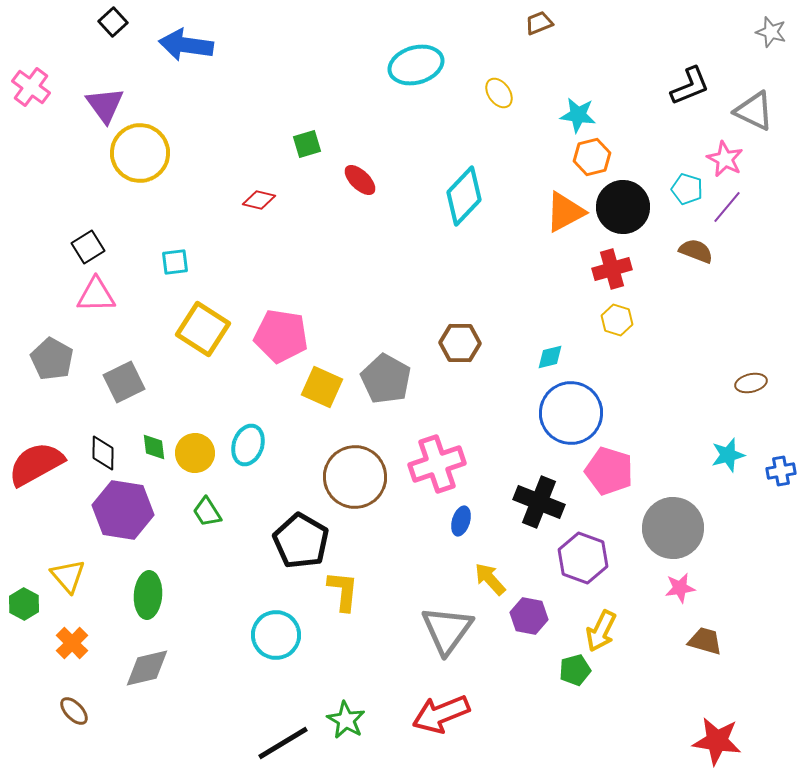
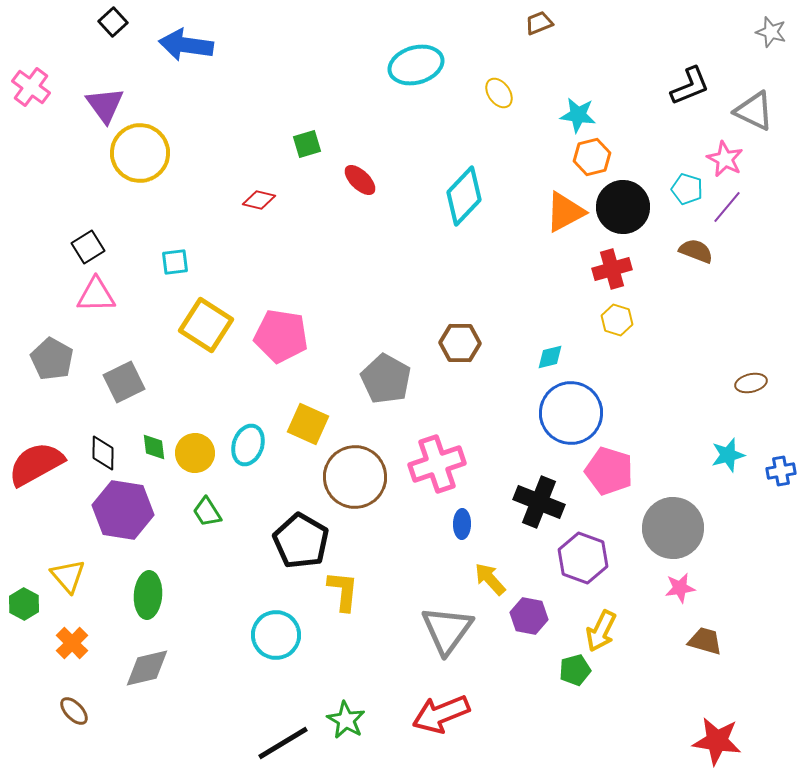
yellow square at (203, 329): moved 3 px right, 4 px up
yellow square at (322, 387): moved 14 px left, 37 px down
blue ellipse at (461, 521): moved 1 px right, 3 px down; rotated 16 degrees counterclockwise
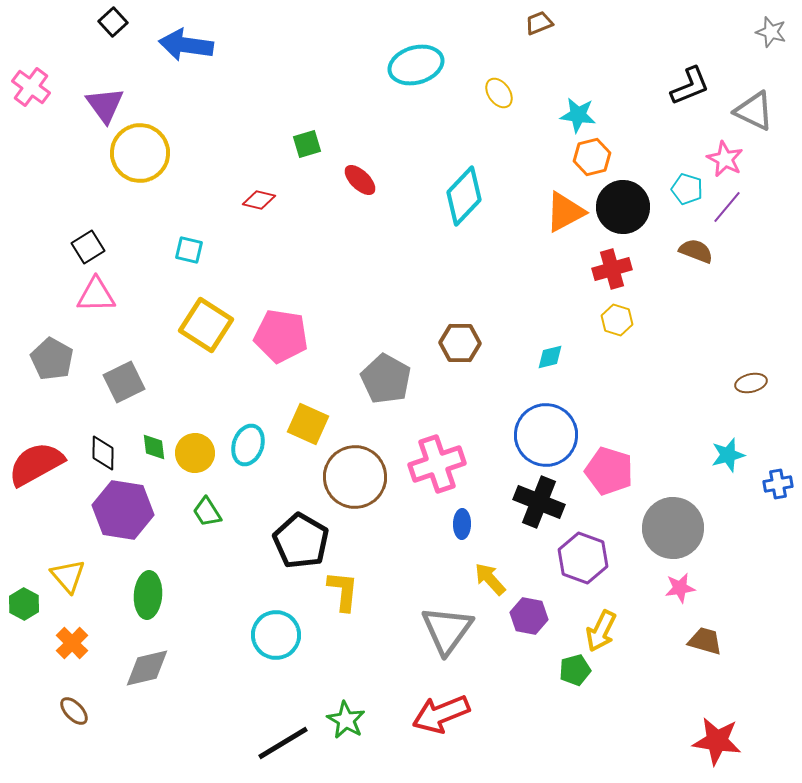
cyan square at (175, 262): moved 14 px right, 12 px up; rotated 20 degrees clockwise
blue circle at (571, 413): moved 25 px left, 22 px down
blue cross at (781, 471): moved 3 px left, 13 px down
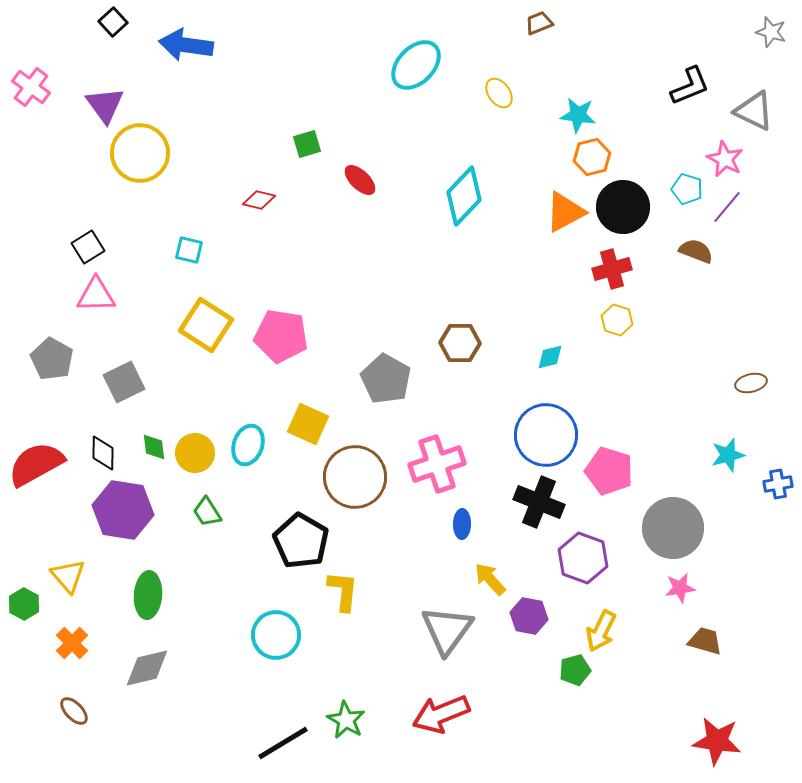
cyan ellipse at (416, 65): rotated 30 degrees counterclockwise
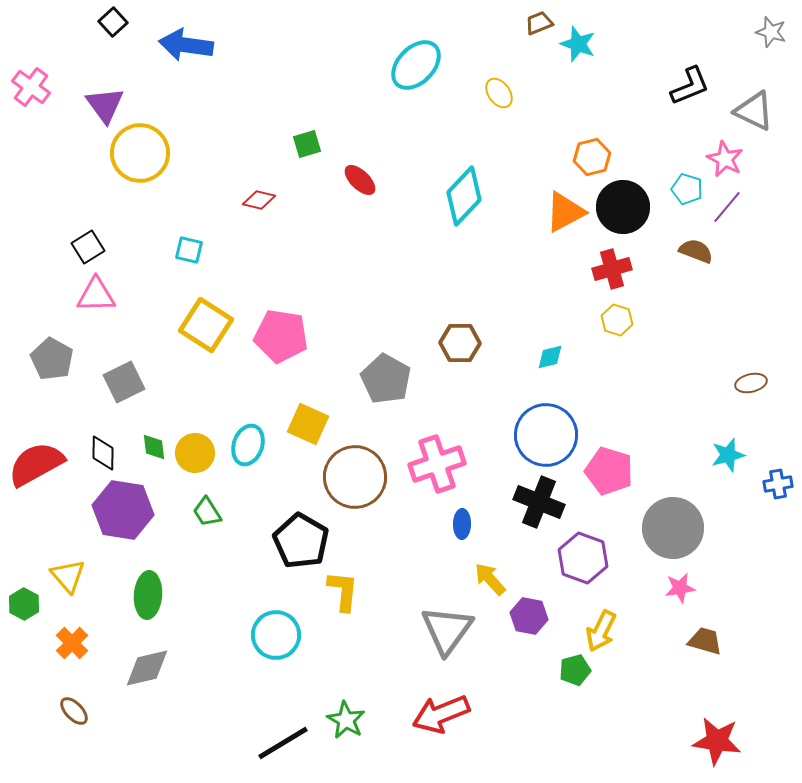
cyan star at (578, 115): moved 71 px up; rotated 12 degrees clockwise
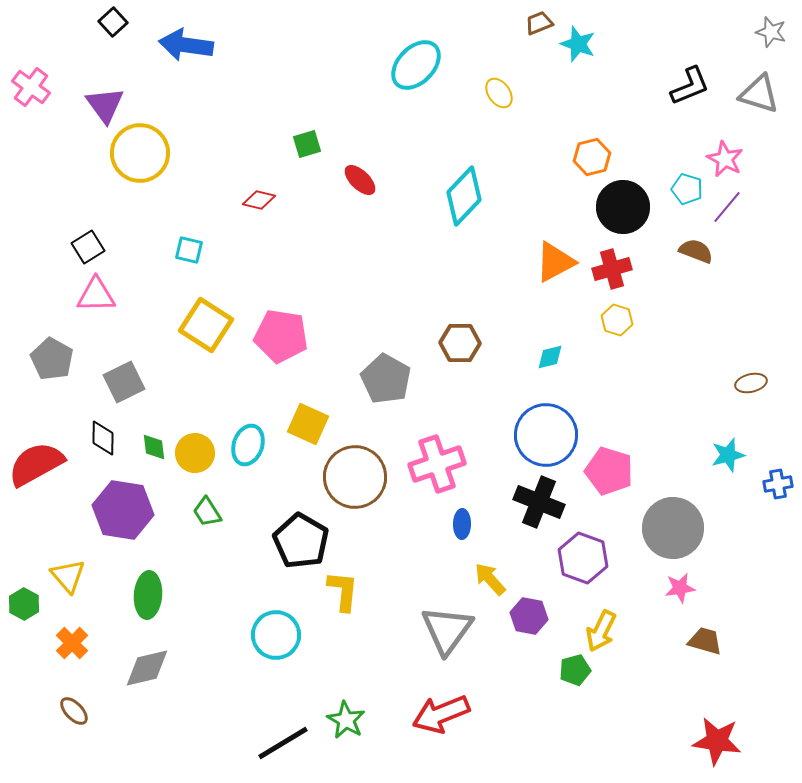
gray triangle at (754, 111): moved 5 px right, 17 px up; rotated 9 degrees counterclockwise
orange triangle at (565, 212): moved 10 px left, 50 px down
black diamond at (103, 453): moved 15 px up
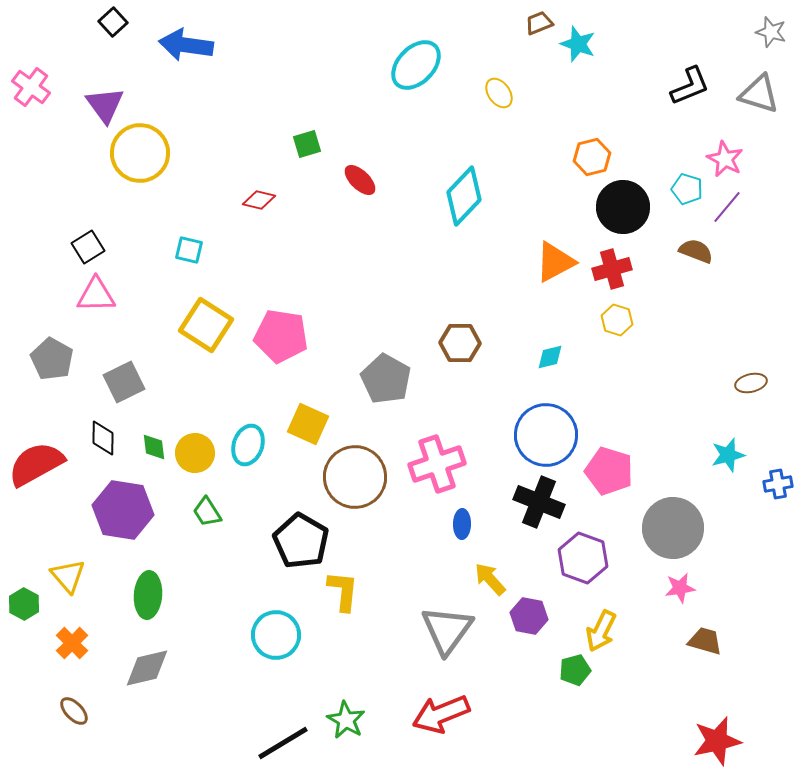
red star at (717, 741): rotated 21 degrees counterclockwise
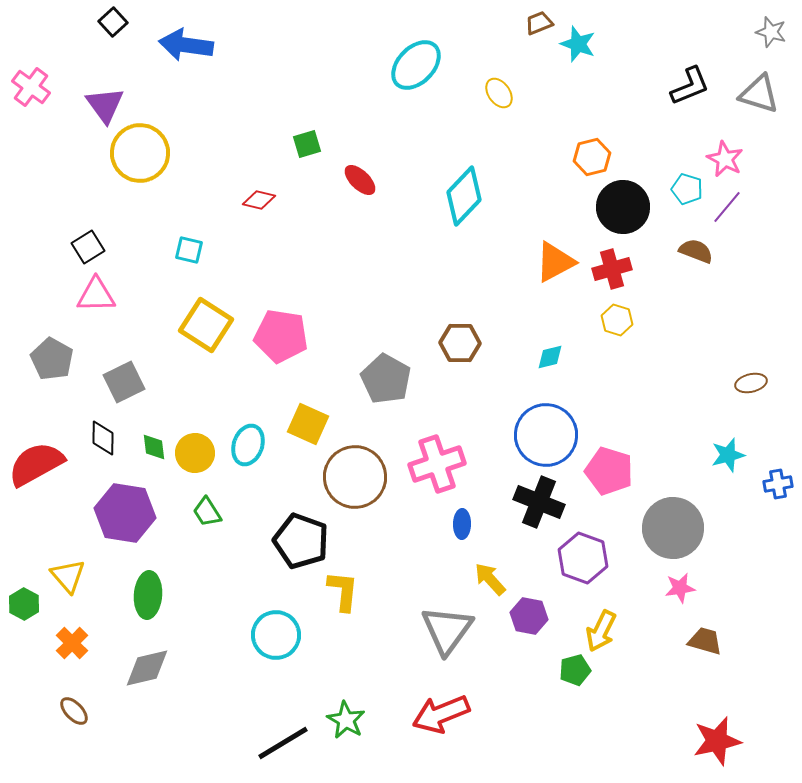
purple hexagon at (123, 510): moved 2 px right, 3 px down
black pentagon at (301, 541): rotated 10 degrees counterclockwise
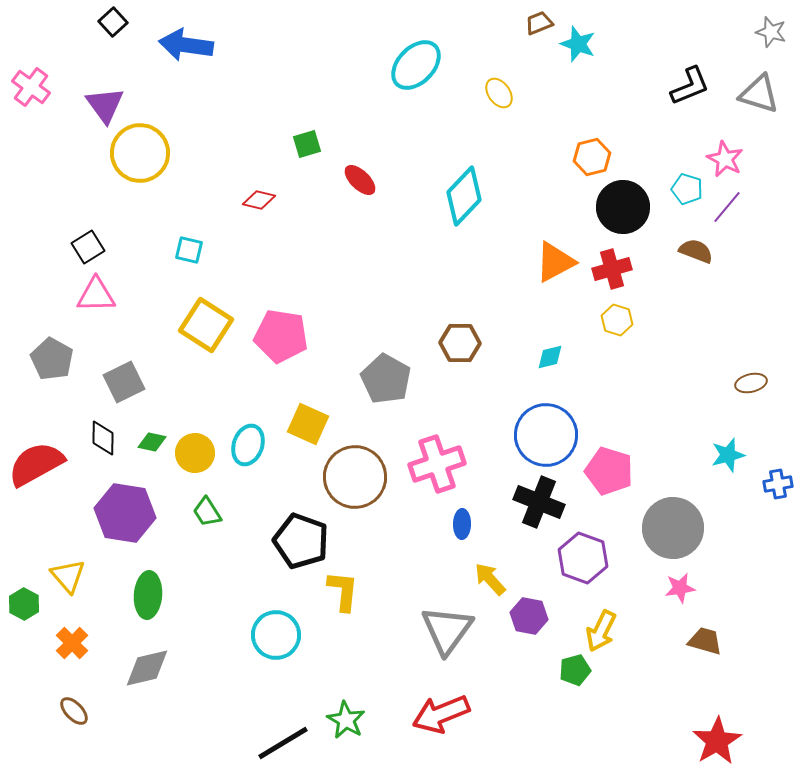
green diamond at (154, 447): moved 2 px left, 5 px up; rotated 72 degrees counterclockwise
red star at (717, 741): rotated 18 degrees counterclockwise
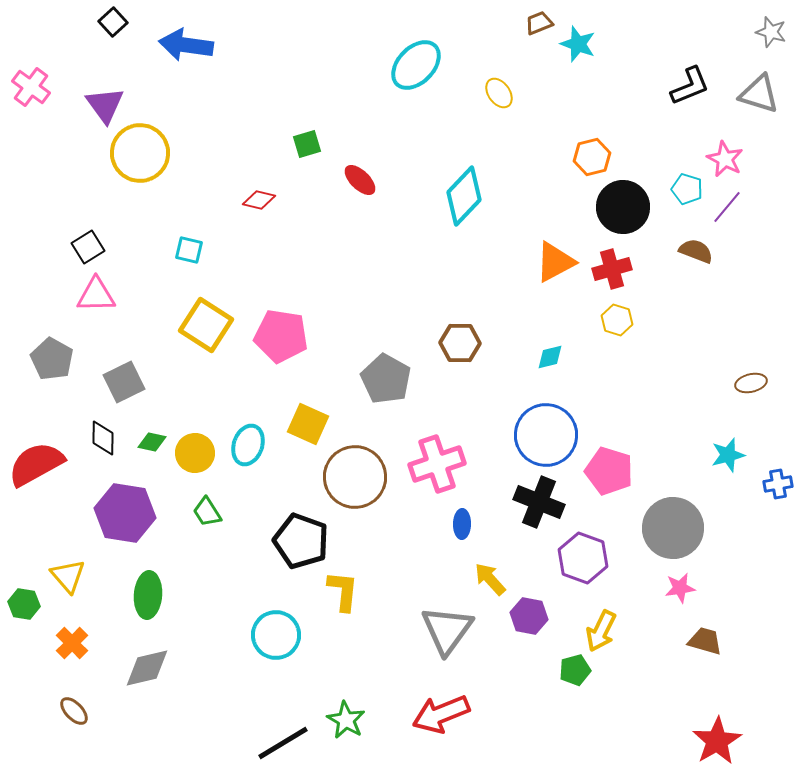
green hexagon at (24, 604): rotated 20 degrees counterclockwise
